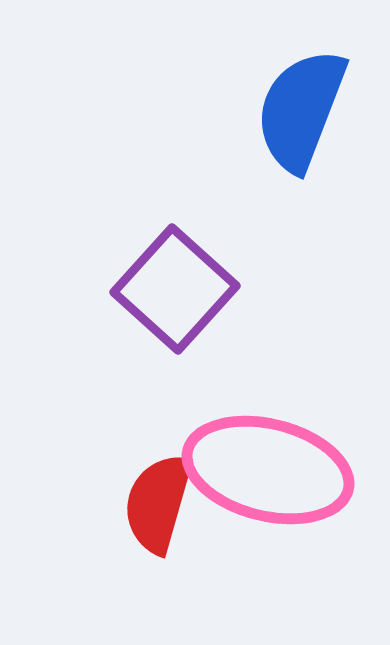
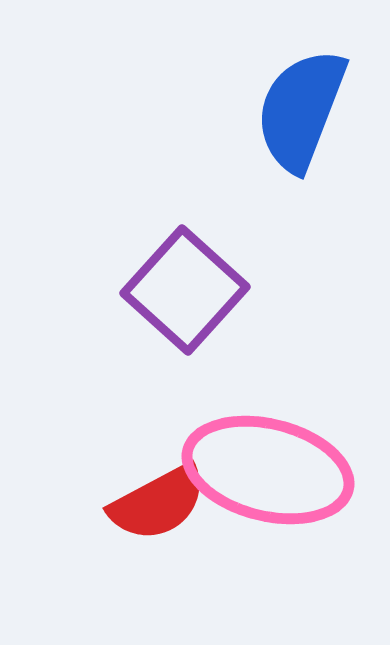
purple square: moved 10 px right, 1 px down
red semicircle: rotated 134 degrees counterclockwise
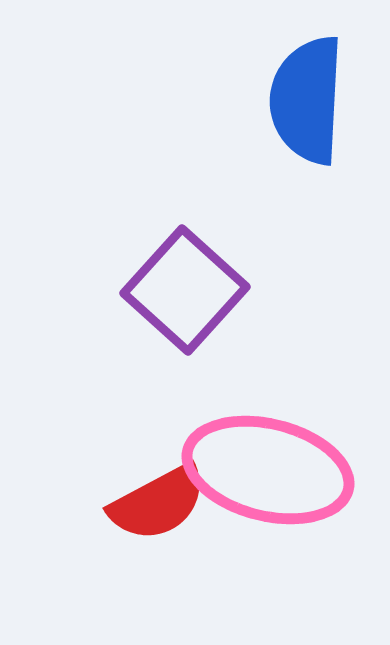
blue semicircle: moved 6 px right, 10 px up; rotated 18 degrees counterclockwise
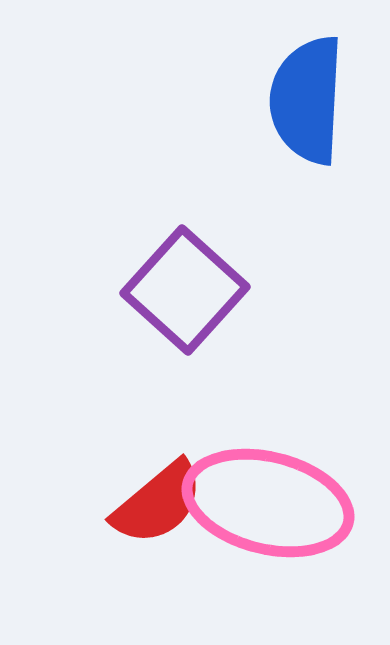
pink ellipse: moved 33 px down
red semicircle: rotated 12 degrees counterclockwise
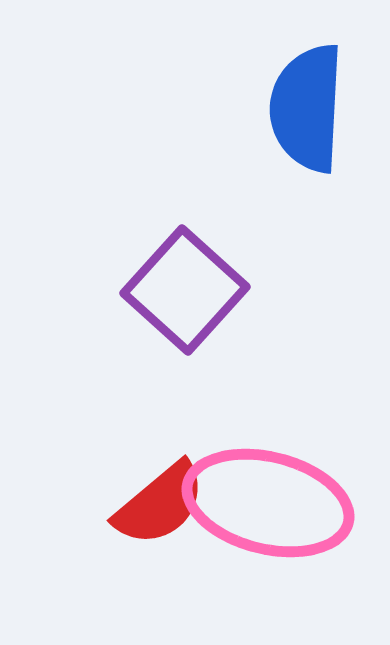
blue semicircle: moved 8 px down
red semicircle: moved 2 px right, 1 px down
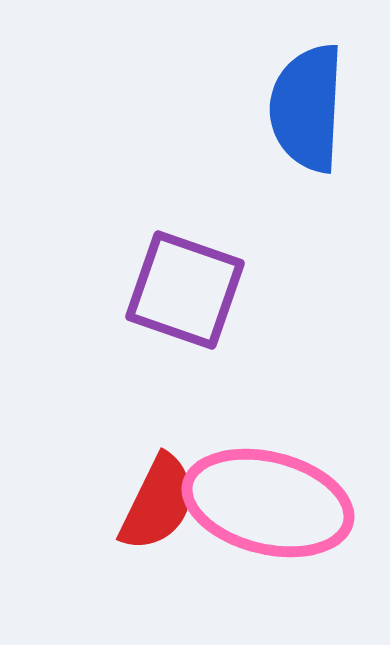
purple square: rotated 23 degrees counterclockwise
red semicircle: moved 2 px left, 1 px up; rotated 24 degrees counterclockwise
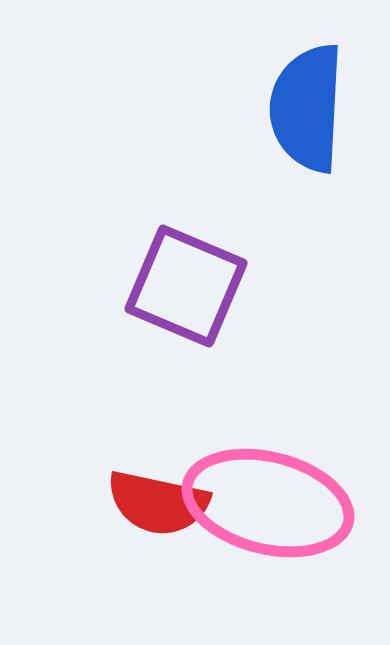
purple square: moved 1 px right, 4 px up; rotated 4 degrees clockwise
red semicircle: rotated 76 degrees clockwise
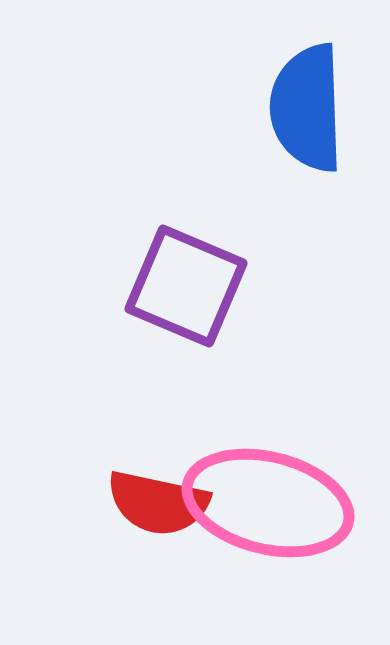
blue semicircle: rotated 5 degrees counterclockwise
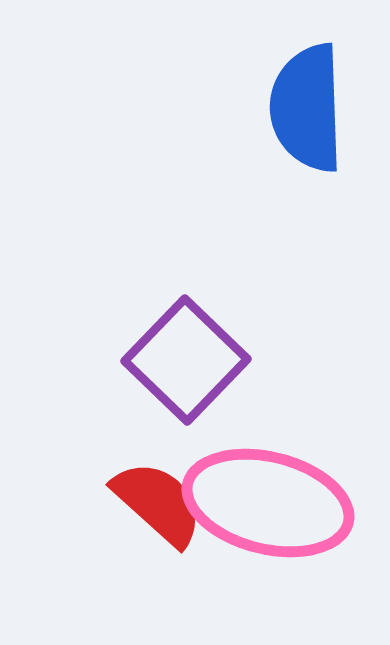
purple square: moved 74 px down; rotated 21 degrees clockwise
red semicircle: rotated 150 degrees counterclockwise
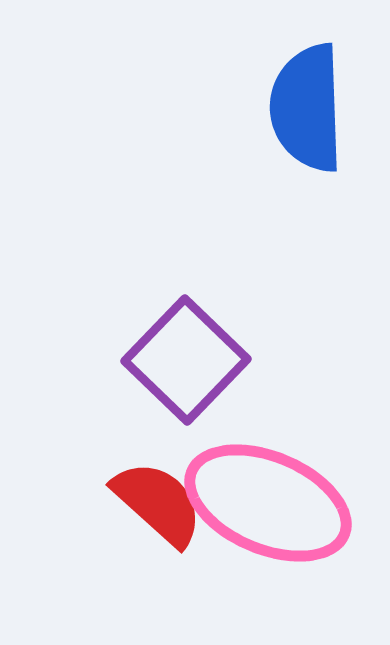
pink ellipse: rotated 9 degrees clockwise
